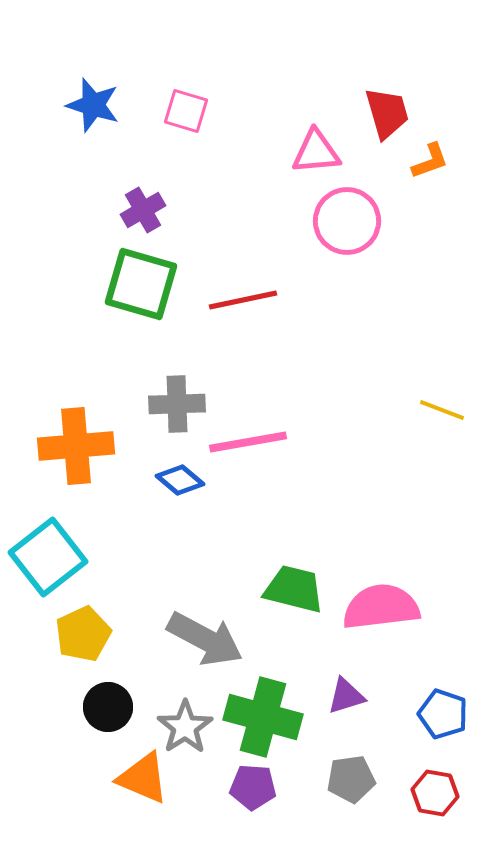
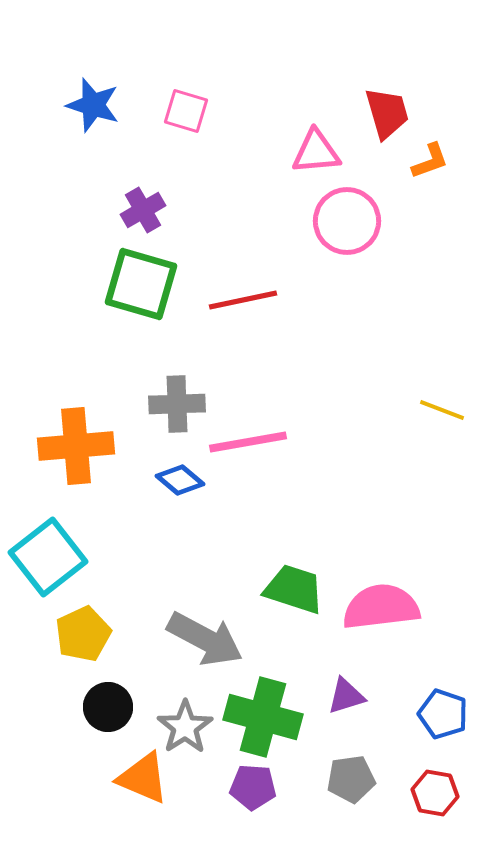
green trapezoid: rotated 4 degrees clockwise
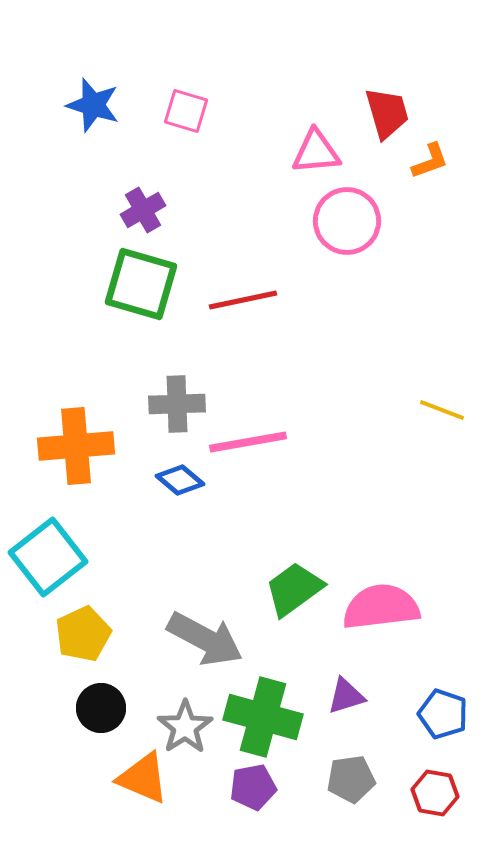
green trapezoid: rotated 54 degrees counterclockwise
black circle: moved 7 px left, 1 px down
purple pentagon: rotated 15 degrees counterclockwise
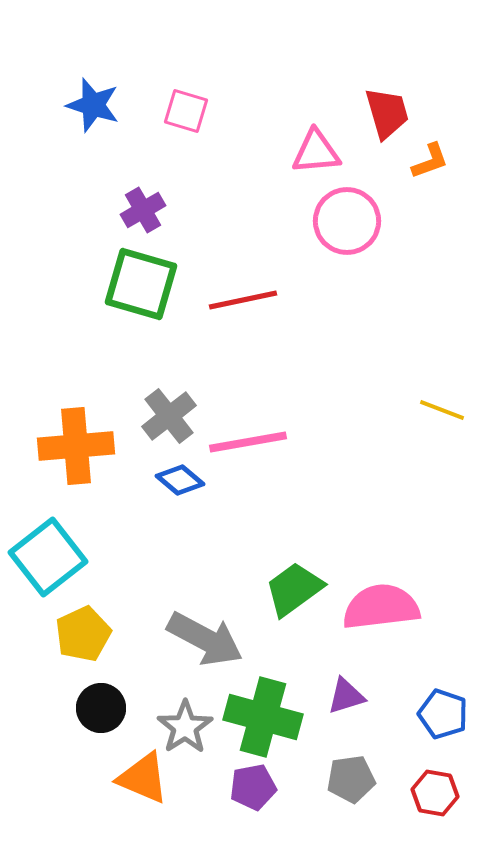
gray cross: moved 8 px left, 12 px down; rotated 36 degrees counterclockwise
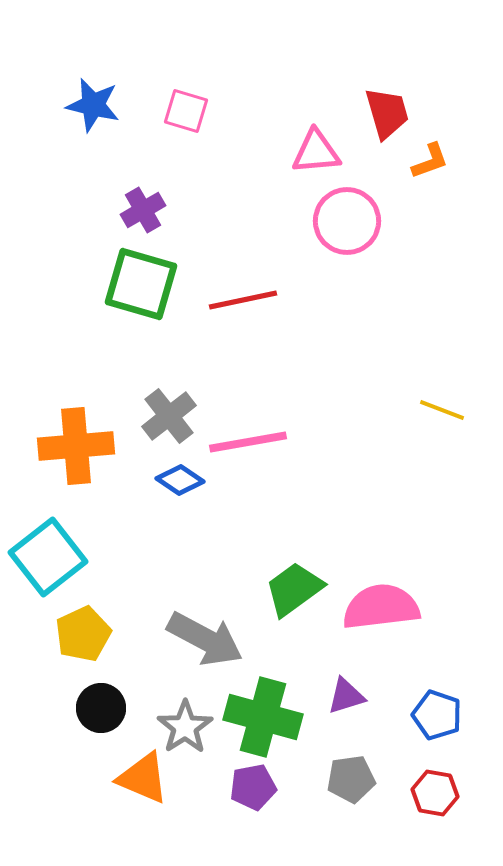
blue star: rotated 4 degrees counterclockwise
blue diamond: rotated 6 degrees counterclockwise
blue pentagon: moved 6 px left, 1 px down
